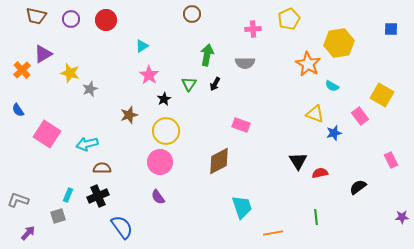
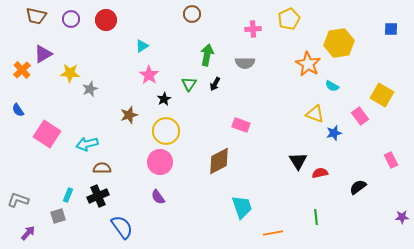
yellow star at (70, 73): rotated 12 degrees counterclockwise
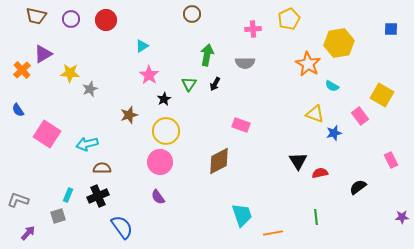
cyan trapezoid at (242, 207): moved 8 px down
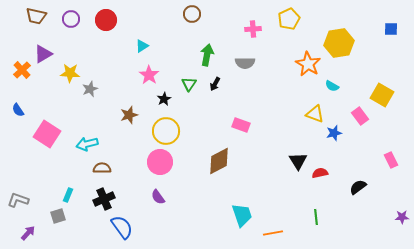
black cross at (98, 196): moved 6 px right, 3 px down
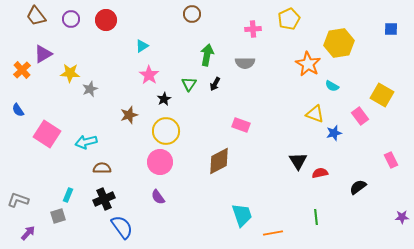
brown trapezoid at (36, 16): rotated 40 degrees clockwise
cyan arrow at (87, 144): moved 1 px left, 2 px up
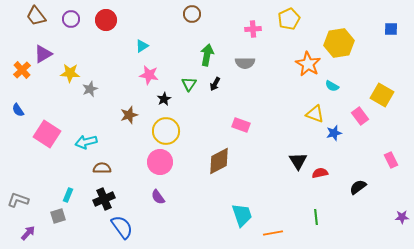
pink star at (149, 75): rotated 24 degrees counterclockwise
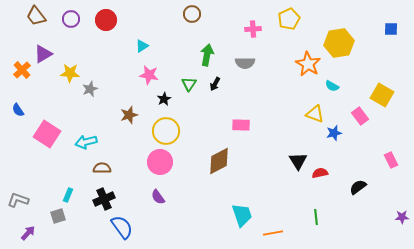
pink rectangle at (241, 125): rotated 18 degrees counterclockwise
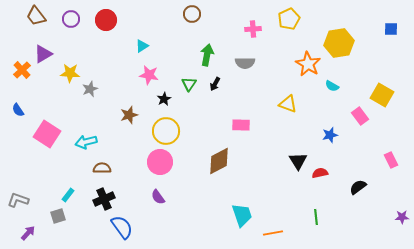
yellow triangle at (315, 114): moved 27 px left, 10 px up
blue star at (334, 133): moved 4 px left, 2 px down
cyan rectangle at (68, 195): rotated 16 degrees clockwise
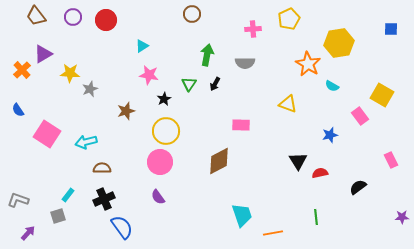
purple circle at (71, 19): moved 2 px right, 2 px up
brown star at (129, 115): moved 3 px left, 4 px up
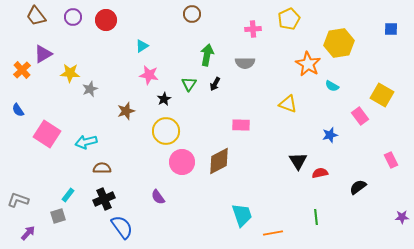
pink circle at (160, 162): moved 22 px right
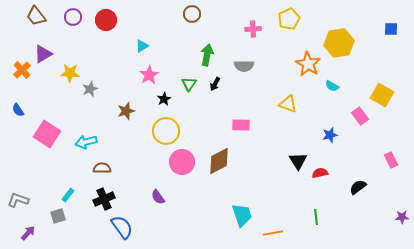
gray semicircle at (245, 63): moved 1 px left, 3 px down
pink star at (149, 75): rotated 30 degrees clockwise
